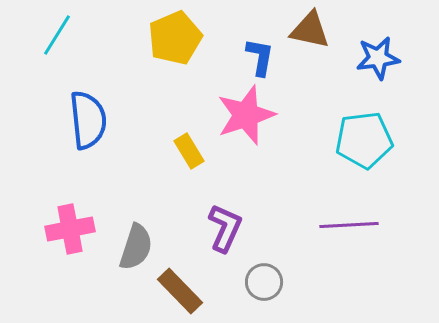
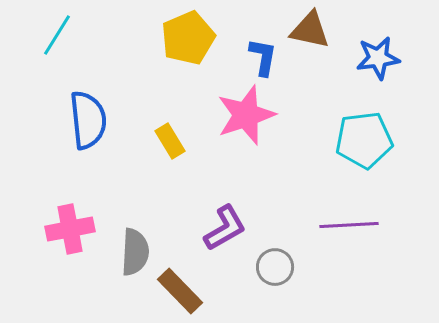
yellow pentagon: moved 13 px right
blue L-shape: moved 3 px right
yellow rectangle: moved 19 px left, 10 px up
purple L-shape: rotated 36 degrees clockwise
gray semicircle: moved 1 px left, 5 px down; rotated 15 degrees counterclockwise
gray circle: moved 11 px right, 15 px up
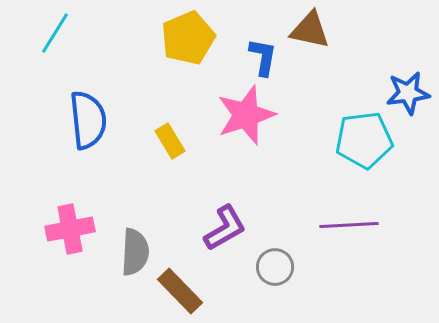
cyan line: moved 2 px left, 2 px up
blue star: moved 30 px right, 35 px down
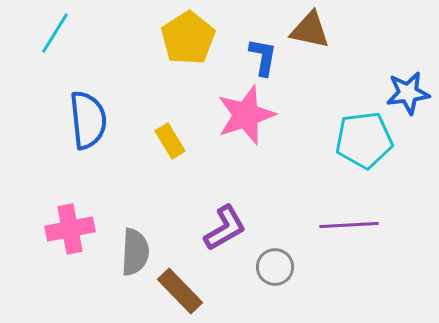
yellow pentagon: rotated 10 degrees counterclockwise
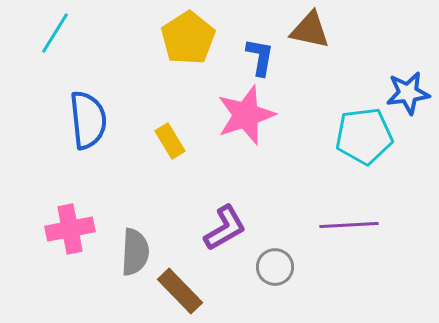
blue L-shape: moved 3 px left
cyan pentagon: moved 4 px up
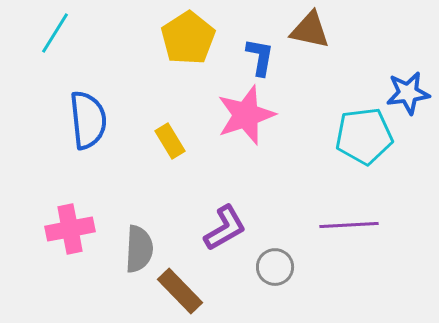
gray semicircle: moved 4 px right, 3 px up
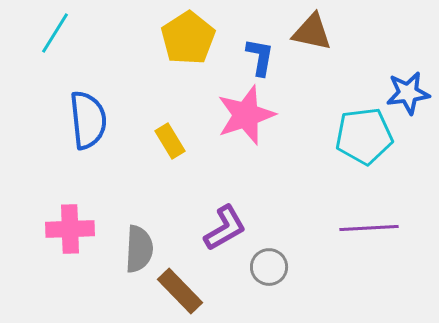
brown triangle: moved 2 px right, 2 px down
purple line: moved 20 px right, 3 px down
pink cross: rotated 9 degrees clockwise
gray circle: moved 6 px left
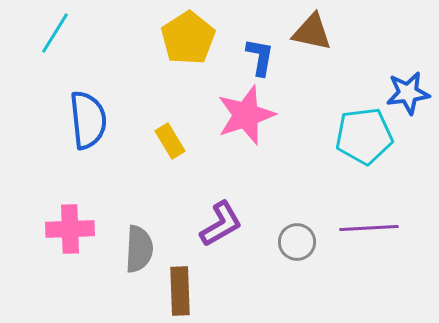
purple L-shape: moved 4 px left, 4 px up
gray circle: moved 28 px right, 25 px up
brown rectangle: rotated 42 degrees clockwise
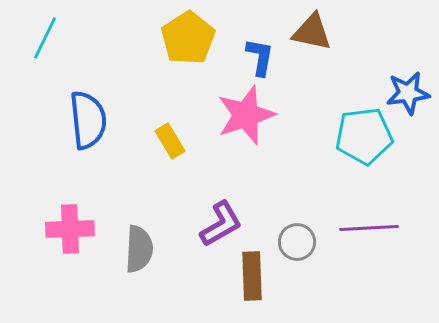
cyan line: moved 10 px left, 5 px down; rotated 6 degrees counterclockwise
brown rectangle: moved 72 px right, 15 px up
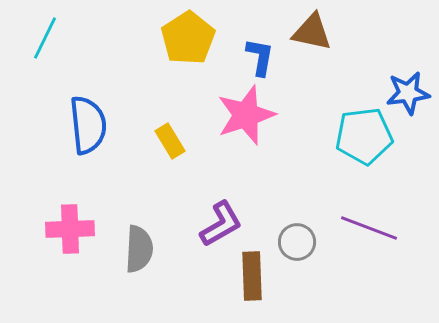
blue semicircle: moved 5 px down
purple line: rotated 24 degrees clockwise
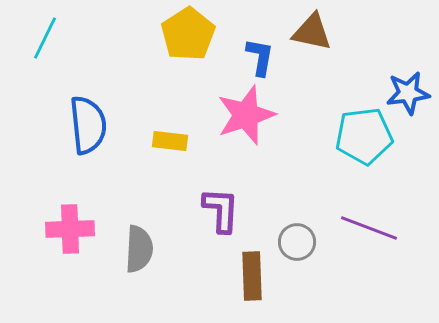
yellow pentagon: moved 4 px up
yellow rectangle: rotated 52 degrees counterclockwise
purple L-shape: moved 14 px up; rotated 57 degrees counterclockwise
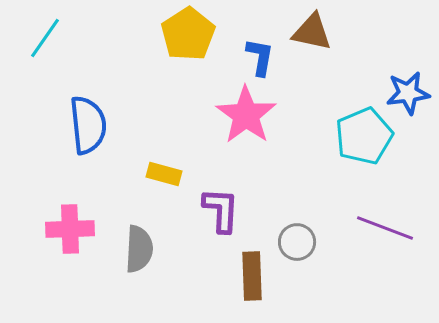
cyan line: rotated 9 degrees clockwise
pink star: rotated 18 degrees counterclockwise
cyan pentagon: rotated 16 degrees counterclockwise
yellow rectangle: moved 6 px left, 33 px down; rotated 8 degrees clockwise
purple line: moved 16 px right
